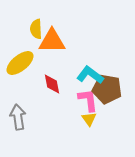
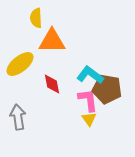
yellow semicircle: moved 11 px up
yellow ellipse: moved 1 px down
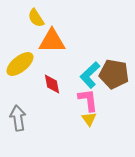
yellow semicircle: rotated 30 degrees counterclockwise
cyan L-shape: rotated 80 degrees counterclockwise
brown pentagon: moved 7 px right, 15 px up
gray arrow: moved 1 px down
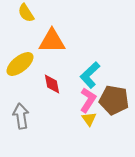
yellow semicircle: moved 10 px left, 5 px up
brown pentagon: moved 26 px down
pink L-shape: rotated 40 degrees clockwise
gray arrow: moved 3 px right, 2 px up
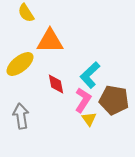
orange triangle: moved 2 px left
red diamond: moved 4 px right
pink L-shape: moved 5 px left
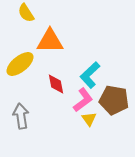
pink L-shape: rotated 20 degrees clockwise
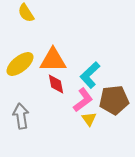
orange triangle: moved 3 px right, 19 px down
brown pentagon: rotated 16 degrees counterclockwise
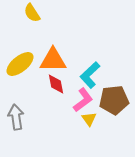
yellow semicircle: moved 6 px right
gray arrow: moved 5 px left, 1 px down
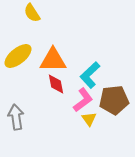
yellow ellipse: moved 2 px left, 8 px up
